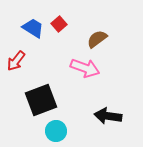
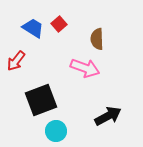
brown semicircle: rotated 55 degrees counterclockwise
black arrow: rotated 144 degrees clockwise
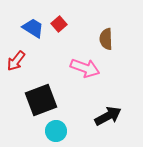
brown semicircle: moved 9 px right
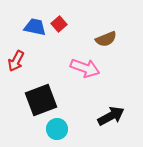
blue trapezoid: moved 2 px right, 1 px up; rotated 20 degrees counterclockwise
brown semicircle: rotated 110 degrees counterclockwise
red arrow: rotated 10 degrees counterclockwise
black arrow: moved 3 px right
cyan circle: moved 1 px right, 2 px up
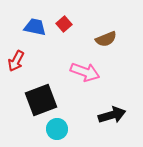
red square: moved 5 px right
pink arrow: moved 4 px down
black arrow: moved 1 px right, 1 px up; rotated 12 degrees clockwise
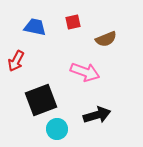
red square: moved 9 px right, 2 px up; rotated 28 degrees clockwise
black arrow: moved 15 px left
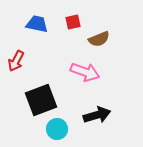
blue trapezoid: moved 2 px right, 3 px up
brown semicircle: moved 7 px left
